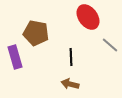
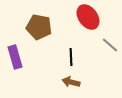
brown pentagon: moved 3 px right, 6 px up
brown arrow: moved 1 px right, 2 px up
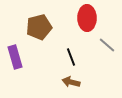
red ellipse: moved 1 px left, 1 px down; rotated 35 degrees clockwise
brown pentagon: rotated 25 degrees counterclockwise
gray line: moved 3 px left
black line: rotated 18 degrees counterclockwise
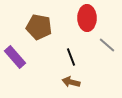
brown pentagon: rotated 25 degrees clockwise
purple rectangle: rotated 25 degrees counterclockwise
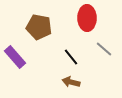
gray line: moved 3 px left, 4 px down
black line: rotated 18 degrees counterclockwise
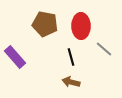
red ellipse: moved 6 px left, 8 px down
brown pentagon: moved 6 px right, 3 px up
black line: rotated 24 degrees clockwise
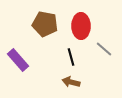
purple rectangle: moved 3 px right, 3 px down
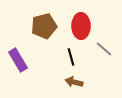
brown pentagon: moved 1 px left, 2 px down; rotated 25 degrees counterclockwise
purple rectangle: rotated 10 degrees clockwise
brown arrow: moved 3 px right
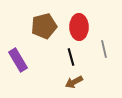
red ellipse: moved 2 px left, 1 px down
gray line: rotated 36 degrees clockwise
brown arrow: rotated 42 degrees counterclockwise
